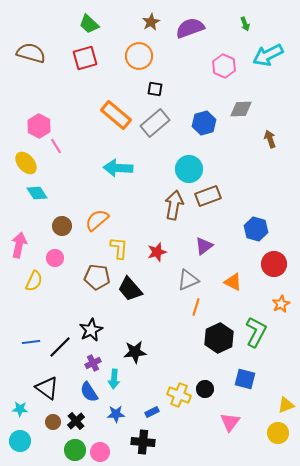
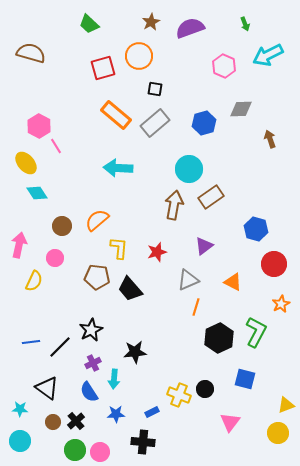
red square at (85, 58): moved 18 px right, 10 px down
brown rectangle at (208, 196): moved 3 px right, 1 px down; rotated 15 degrees counterclockwise
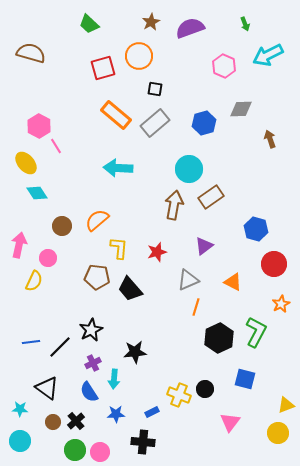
pink circle at (55, 258): moved 7 px left
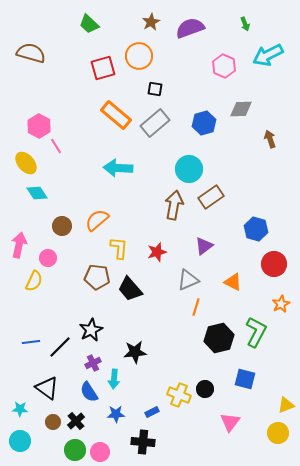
black hexagon at (219, 338): rotated 12 degrees clockwise
